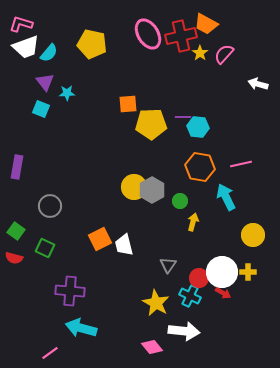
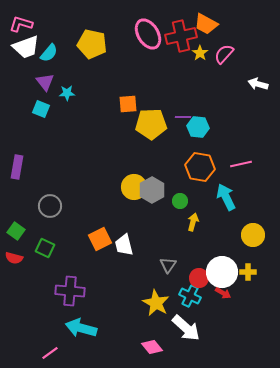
white arrow at (184, 331): moved 2 px right, 3 px up; rotated 36 degrees clockwise
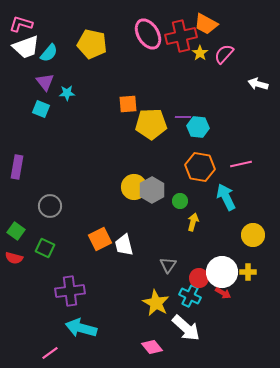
purple cross at (70, 291): rotated 12 degrees counterclockwise
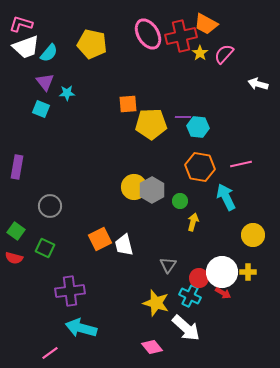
yellow star at (156, 303): rotated 12 degrees counterclockwise
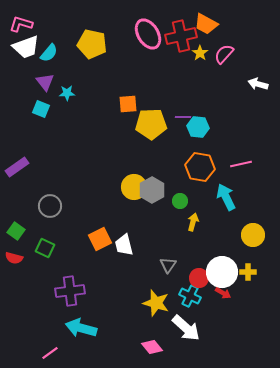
purple rectangle at (17, 167): rotated 45 degrees clockwise
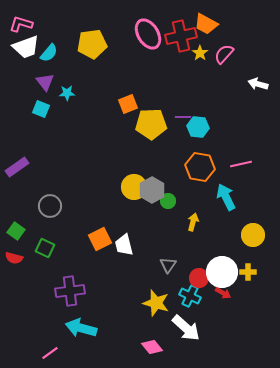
yellow pentagon at (92, 44): rotated 20 degrees counterclockwise
orange square at (128, 104): rotated 18 degrees counterclockwise
green circle at (180, 201): moved 12 px left
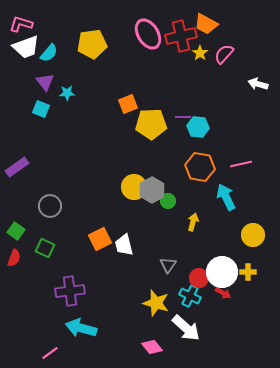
red semicircle at (14, 258): rotated 84 degrees counterclockwise
